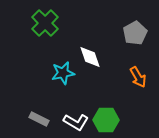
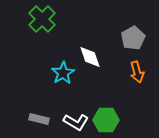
green cross: moved 3 px left, 4 px up
gray pentagon: moved 2 px left, 5 px down
cyan star: rotated 20 degrees counterclockwise
orange arrow: moved 1 px left, 5 px up; rotated 15 degrees clockwise
gray rectangle: rotated 12 degrees counterclockwise
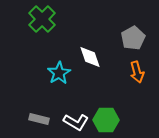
cyan star: moved 4 px left
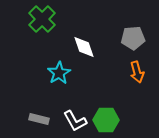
gray pentagon: rotated 25 degrees clockwise
white diamond: moved 6 px left, 10 px up
white L-shape: moved 1 px left, 1 px up; rotated 30 degrees clockwise
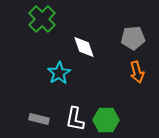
white L-shape: moved 2 px up; rotated 40 degrees clockwise
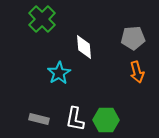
white diamond: rotated 15 degrees clockwise
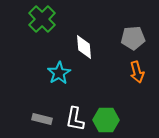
gray rectangle: moved 3 px right
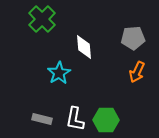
orange arrow: rotated 40 degrees clockwise
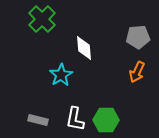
gray pentagon: moved 5 px right, 1 px up
white diamond: moved 1 px down
cyan star: moved 2 px right, 2 px down
gray rectangle: moved 4 px left, 1 px down
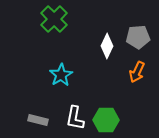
green cross: moved 12 px right
white diamond: moved 23 px right, 2 px up; rotated 30 degrees clockwise
white L-shape: moved 1 px up
